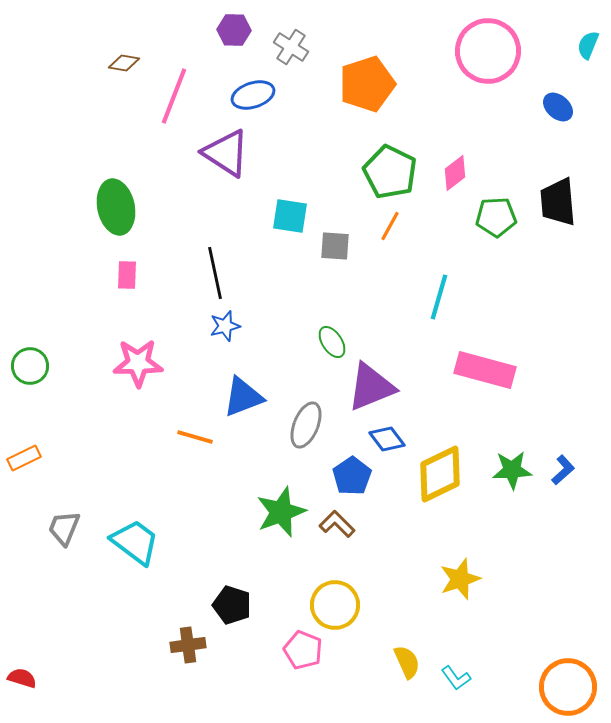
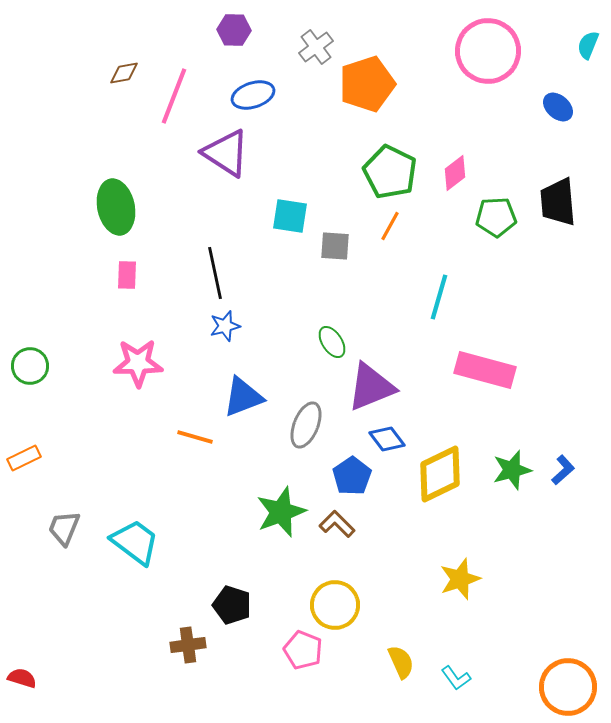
gray cross at (291, 47): moved 25 px right; rotated 20 degrees clockwise
brown diamond at (124, 63): moved 10 px down; rotated 20 degrees counterclockwise
green star at (512, 470): rotated 12 degrees counterclockwise
yellow semicircle at (407, 662): moved 6 px left
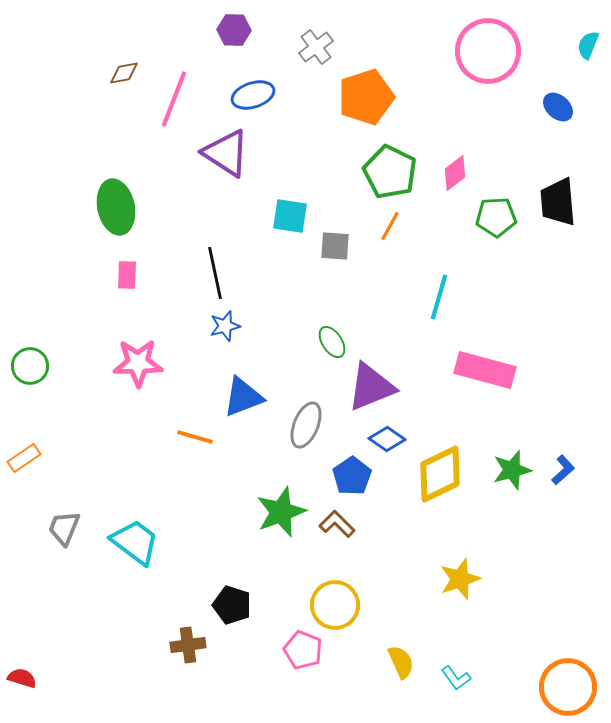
orange pentagon at (367, 84): moved 1 px left, 13 px down
pink line at (174, 96): moved 3 px down
blue diamond at (387, 439): rotated 18 degrees counterclockwise
orange rectangle at (24, 458): rotated 8 degrees counterclockwise
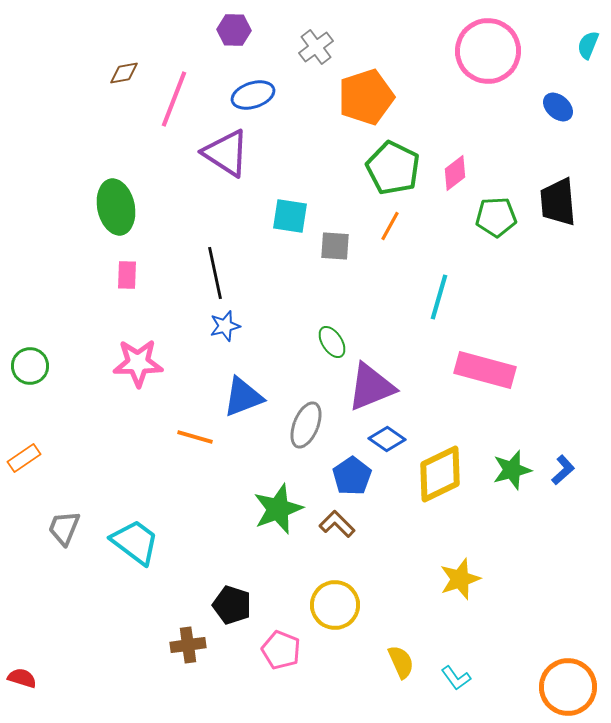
green pentagon at (390, 172): moved 3 px right, 4 px up
green star at (281, 512): moved 3 px left, 3 px up
pink pentagon at (303, 650): moved 22 px left
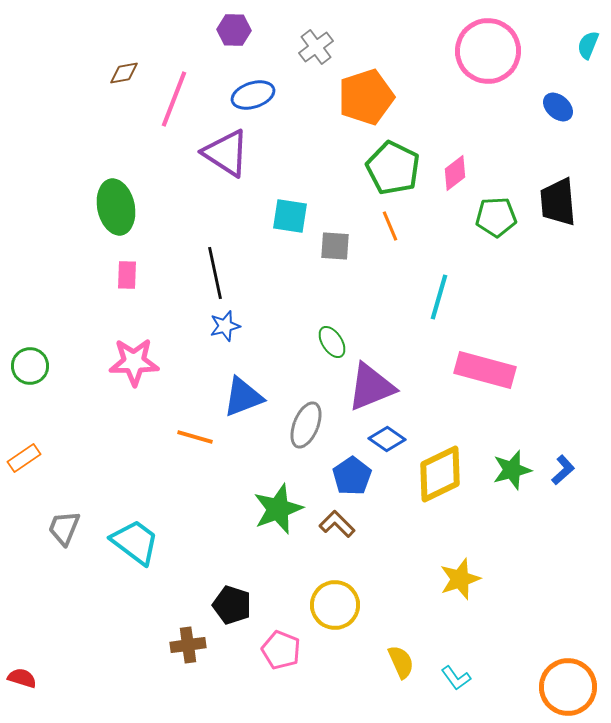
orange line at (390, 226): rotated 52 degrees counterclockwise
pink star at (138, 363): moved 4 px left, 1 px up
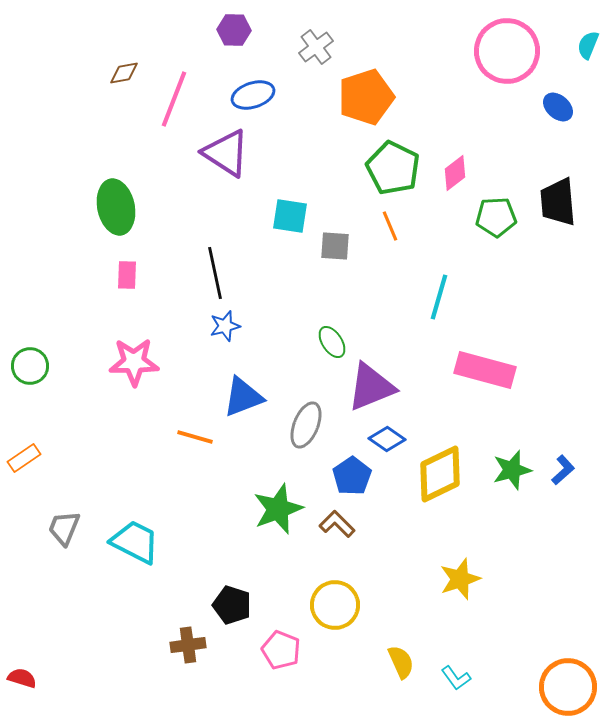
pink circle at (488, 51): moved 19 px right
cyan trapezoid at (135, 542): rotated 10 degrees counterclockwise
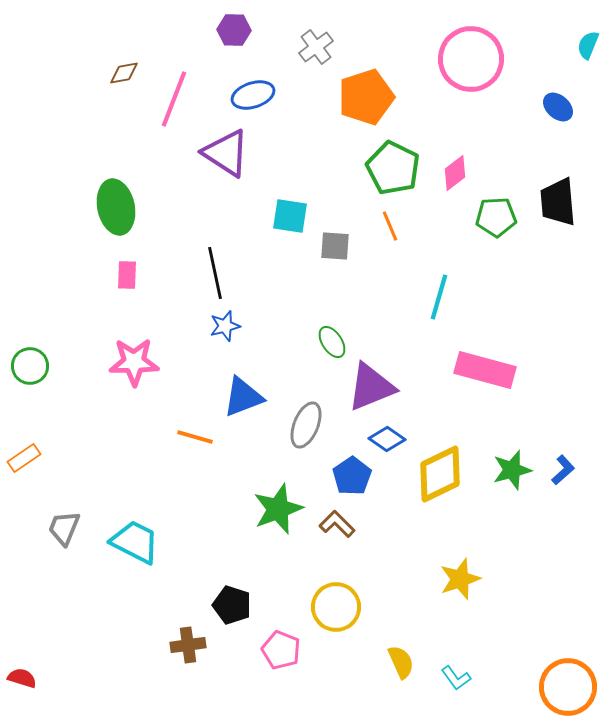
pink circle at (507, 51): moved 36 px left, 8 px down
yellow circle at (335, 605): moved 1 px right, 2 px down
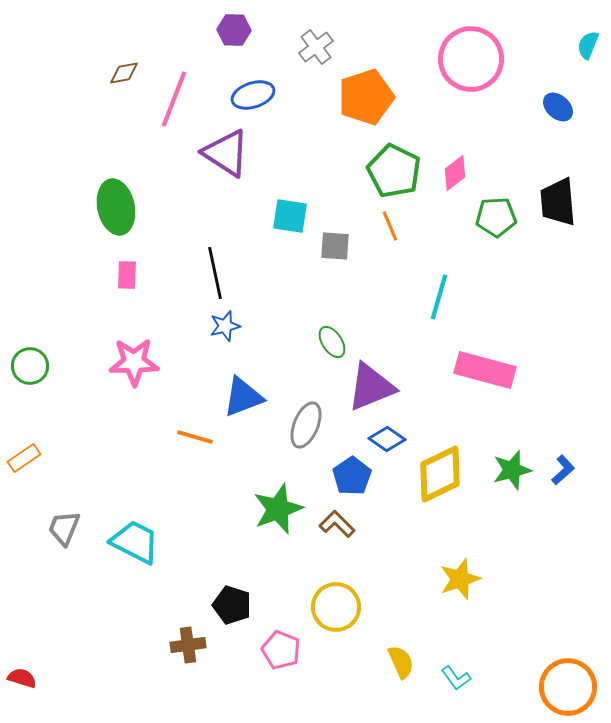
green pentagon at (393, 168): moved 1 px right, 3 px down
